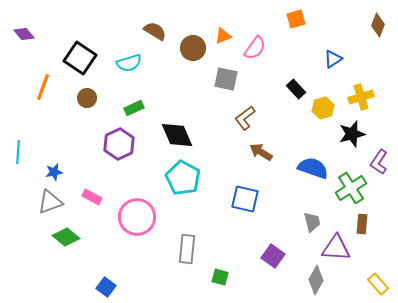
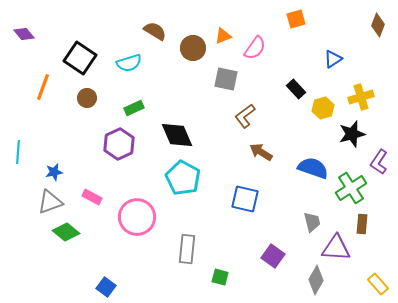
brown L-shape at (245, 118): moved 2 px up
green diamond at (66, 237): moved 5 px up
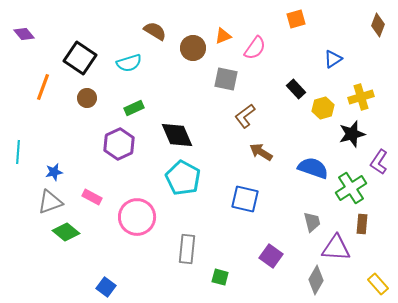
purple square at (273, 256): moved 2 px left
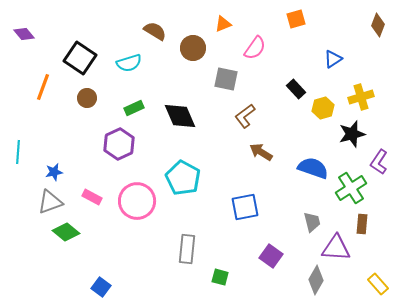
orange triangle at (223, 36): moved 12 px up
black diamond at (177, 135): moved 3 px right, 19 px up
blue square at (245, 199): moved 8 px down; rotated 24 degrees counterclockwise
pink circle at (137, 217): moved 16 px up
blue square at (106, 287): moved 5 px left
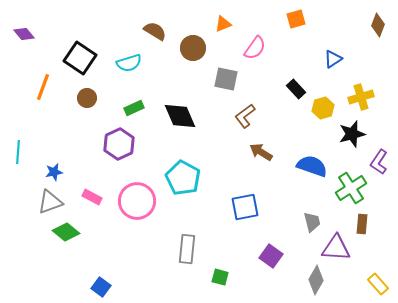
blue semicircle at (313, 168): moved 1 px left, 2 px up
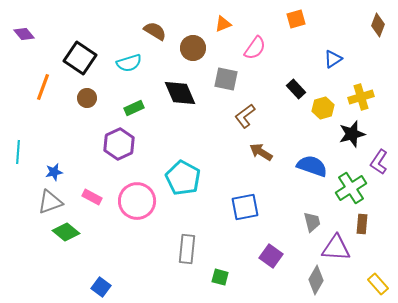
black diamond at (180, 116): moved 23 px up
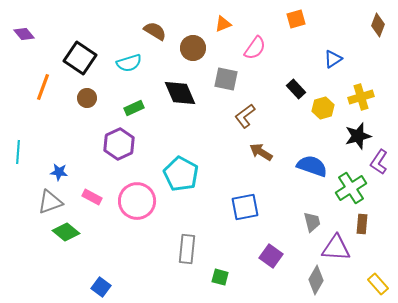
black star at (352, 134): moved 6 px right, 2 px down
blue star at (54, 172): moved 5 px right; rotated 18 degrees clockwise
cyan pentagon at (183, 178): moved 2 px left, 4 px up
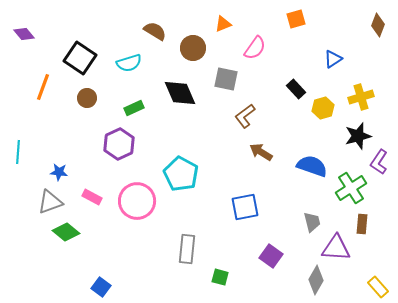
yellow rectangle at (378, 284): moved 3 px down
